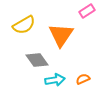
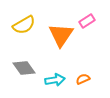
pink rectangle: moved 10 px down
gray diamond: moved 13 px left, 8 px down
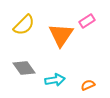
yellow semicircle: rotated 15 degrees counterclockwise
orange semicircle: moved 5 px right, 6 px down
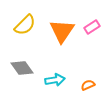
pink rectangle: moved 5 px right, 6 px down
yellow semicircle: moved 1 px right
orange triangle: moved 1 px right, 4 px up
gray diamond: moved 2 px left
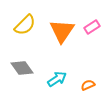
cyan arrow: moved 2 px right, 1 px up; rotated 24 degrees counterclockwise
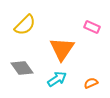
pink rectangle: rotated 56 degrees clockwise
orange triangle: moved 18 px down
orange semicircle: moved 3 px right, 2 px up
